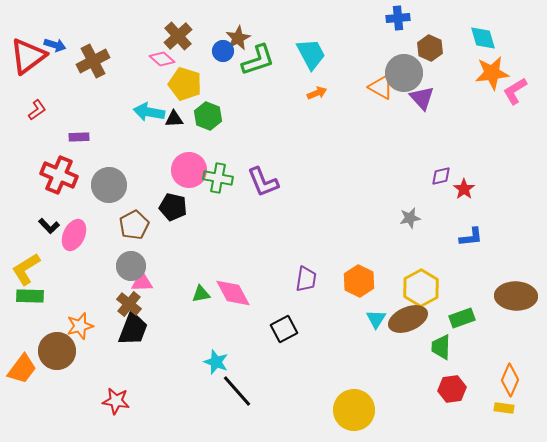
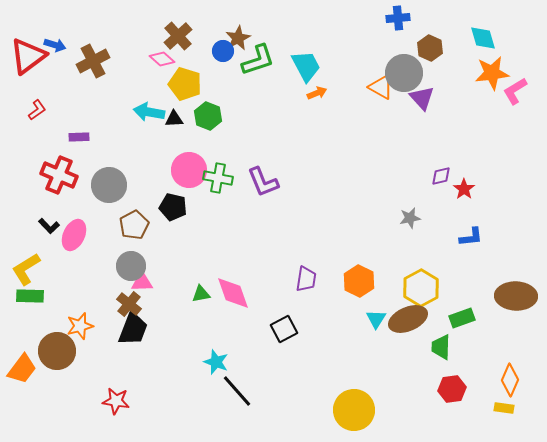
cyan trapezoid at (311, 54): moved 5 px left, 12 px down
pink diamond at (233, 293): rotated 9 degrees clockwise
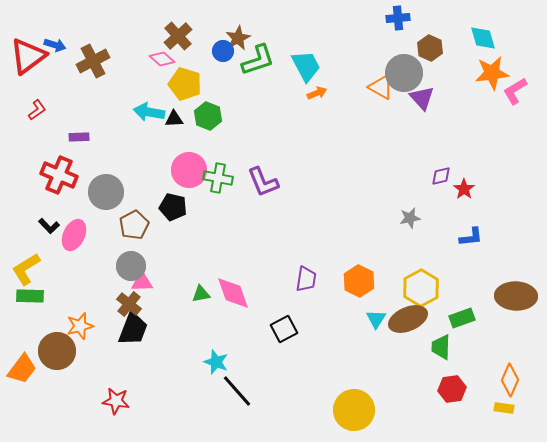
gray circle at (109, 185): moved 3 px left, 7 px down
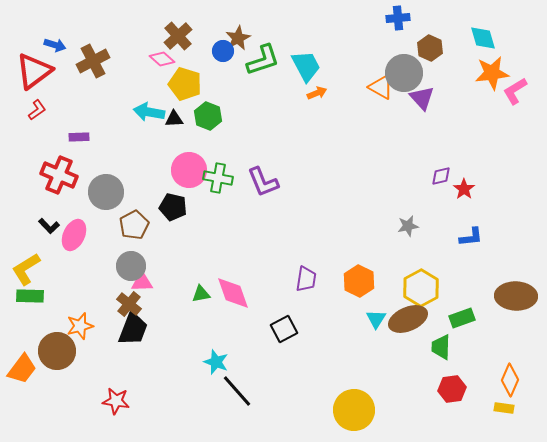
red triangle at (28, 56): moved 6 px right, 15 px down
green L-shape at (258, 60): moved 5 px right
gray star at (410, 218): moved 2 px left, 8 px down
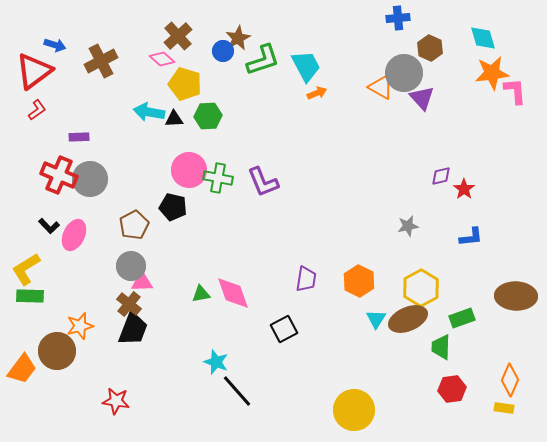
brown cross at (93, 61): moved 8 px right
pink L-shape at (515, 91): rotated 116 degrees clockwise
green hexagon at (208, 116): rotated 24 degrees counterclockwise
gray circle at (106, 192): moved 16 px left, 13 px up
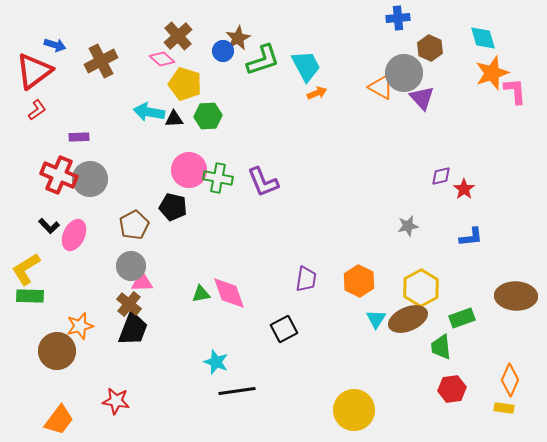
orange star at (492, 73): rotated 12 degrees counterclockwise
pink diamond at (233, 293): moved 4 px left
green trapezoid at (441, 347): rotated 8 degrees counterclockwise
orange trapezoid at (22, 369): moved 37 px right, 51 px down
black line at (237, 391): rotated 57 degrees counterclockwise
